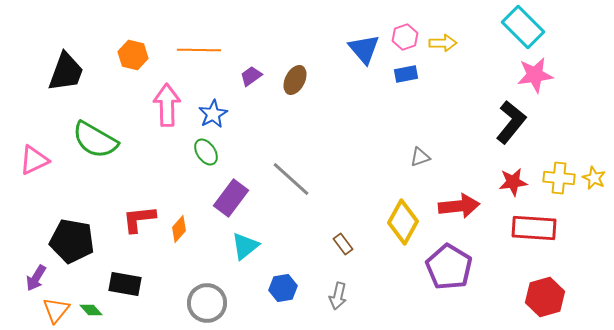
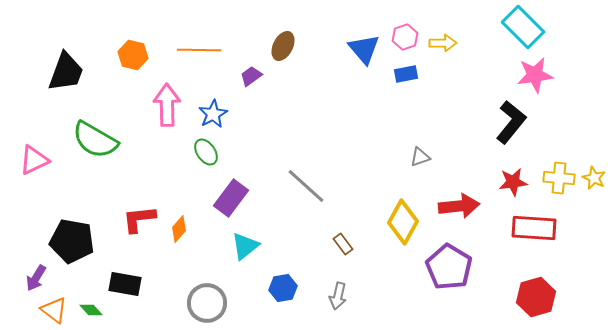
brown ellipse: moved 12 px left, 34 px up
gray line: moved 15 px right, 7 px down
red hexagon: moved 9 px left
orange triangle: moved 2 px left; rotated 32 degrees counterclockwise
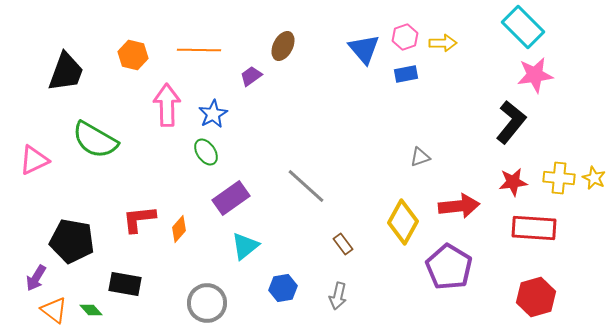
purple rectangle: rotated 18 degrees clockwise
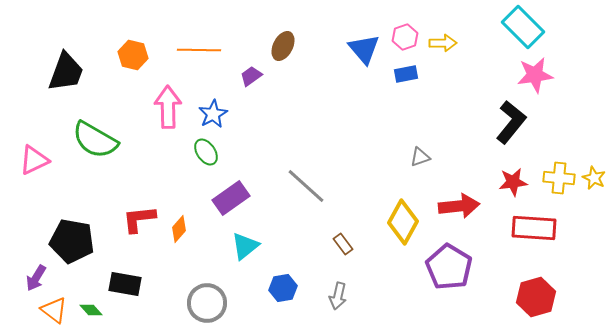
pink arrow: moved 1 px right, 2 px down
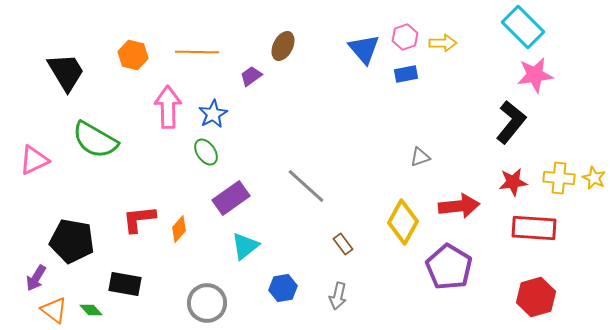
orange line: moved 2 px left, 2 px down
black trapezoid: rotated 51 degrees counterclockwise
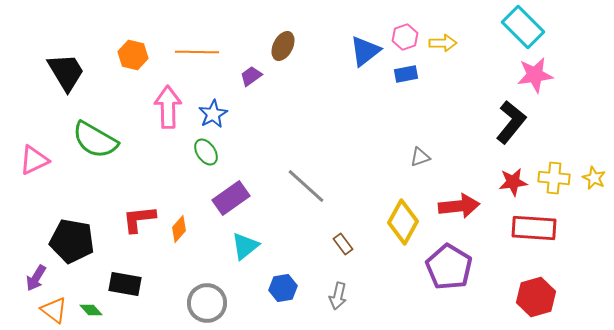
blue triangle: moved 1 px right, 2 px down; rotated 32 degrees clockwise
yellow cross: moved 5 px left
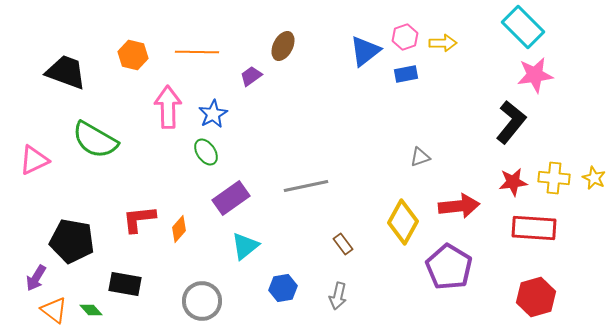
black trapezoid: rotated 39 degrees counterclockwise
gray line: rotated 54 degrees counterclockwise
gray circle: moved 5 px left, 2 px up
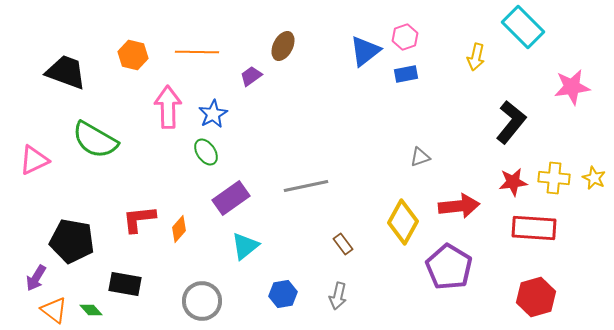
yellow arrow: moved 33 px right, 14 px down; rotated 104 degrees clockwise
pink star: moved 37 px right, 12 px down
blue hexagon: moved 6 px down
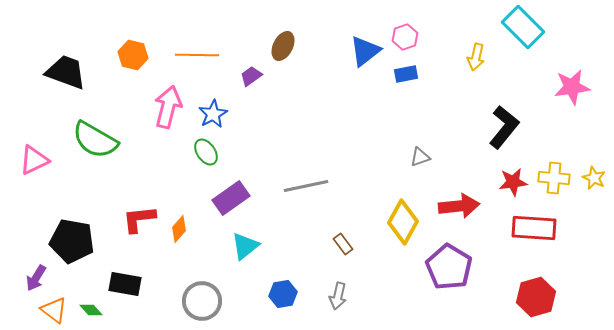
orange line: moved 3 px down
pink arrow: rotated 15 degrees clockwise
black L-shape: moved 7 px left, 5 px down
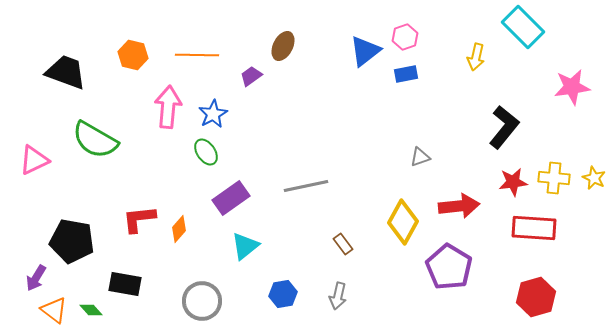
pink arrow: rotated 9 degrees counterclockwise
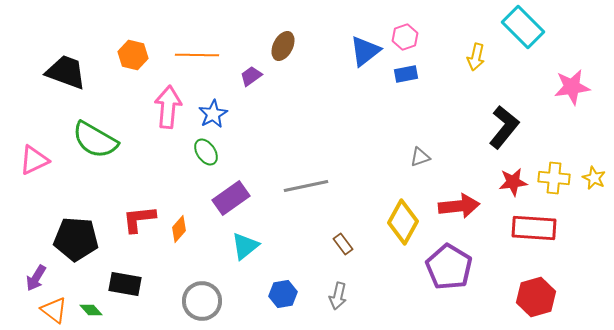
black pentagon: moved 4 px right, 2 px up; rotated 6 degrees counterclockwise
